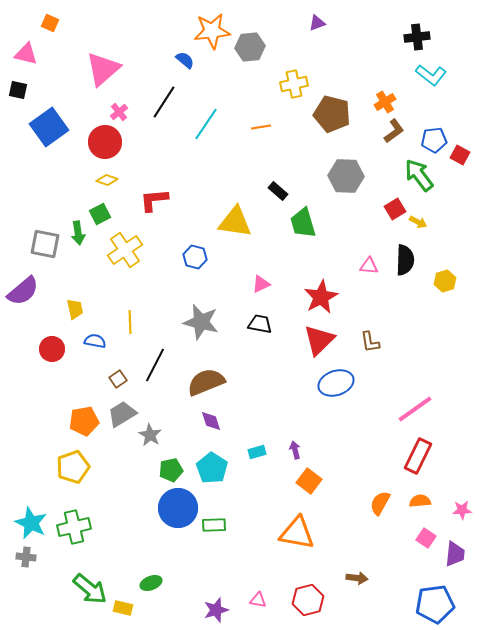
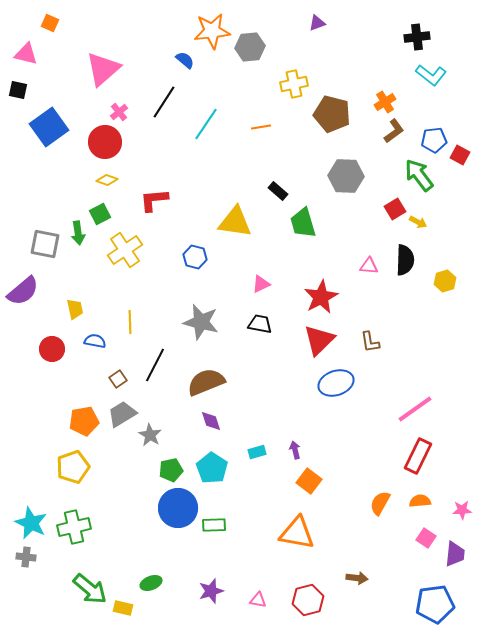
purple star at (216, 610): moved 5 px left, 19 px up
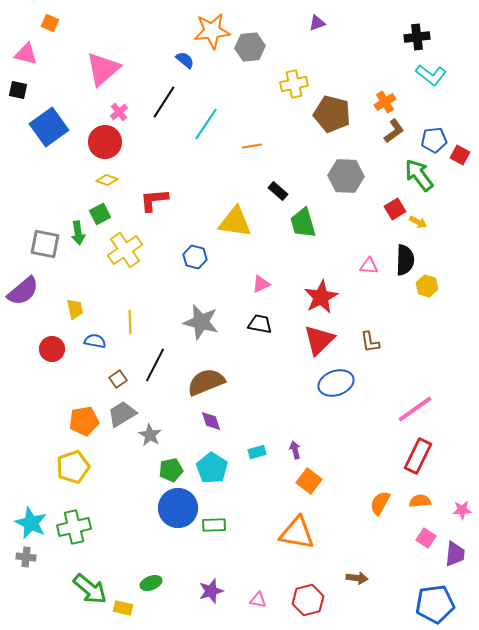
orange line at (261, 127): moved 9 px left, 19 px down
yellow hexagon at (445, 281): moved 18 px left, 5 px down; rotated 25 degrees counterclockwise
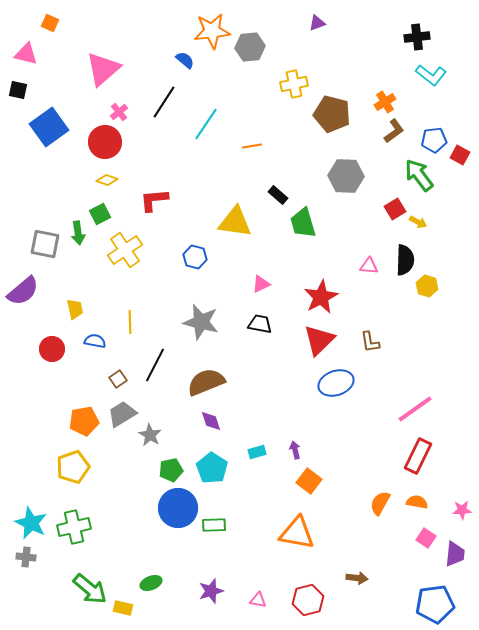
black rectangle at (278, 191): moved 4 px down
orange semicircle at (420, 501): moved 3 px left, 1 px down; rotated 15 degrees clockwise
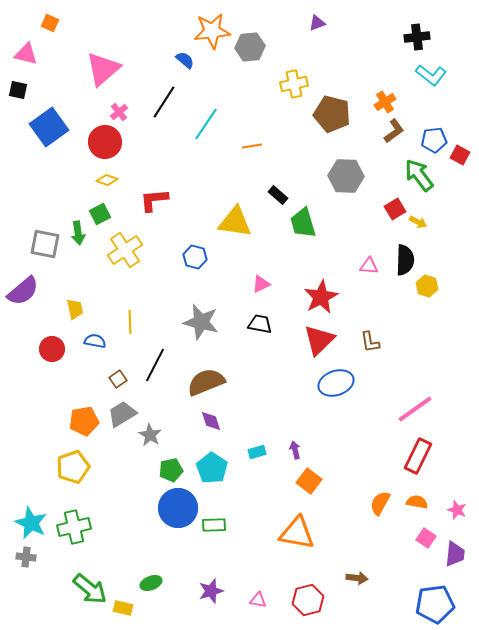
pink star at (462, 510): moved 5 px left; rotated 24 degrees clockwise
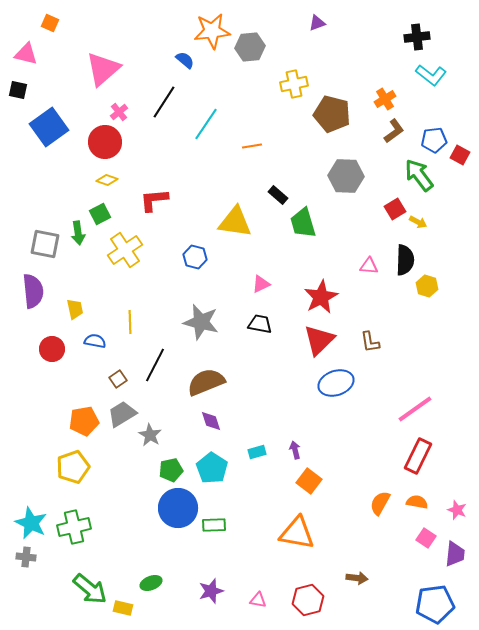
orange cross at (385, 102): moved 3 px up
purple semicircle at (23, 291): moved 10 px right; rotated 56 degrees counterclockwise
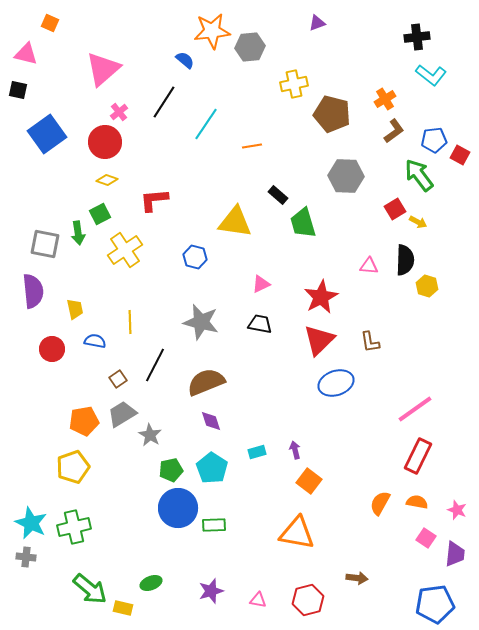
blue square at (49, 127): moved 2 px left, 7 px down
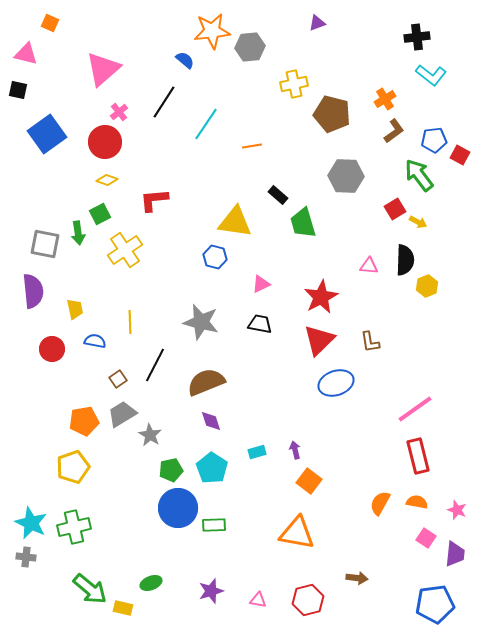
blue hexagon at (195, 257): moved 20 px right
yellow hexagon at (427, 286): rotated 20 degrees clockwise
red rectangle at (418, 456): rotated 40 degrees counterclockwise
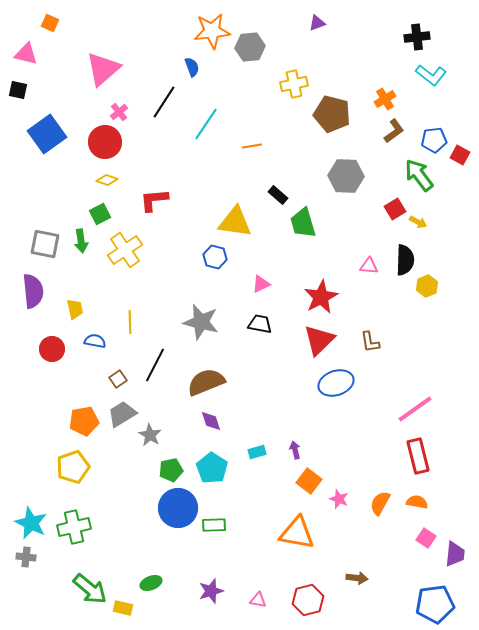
blue semicircle at (185, 60): moved 7 px right, 7 px down; rotated 30 degrees clockwise
green arrow at (78, 233): moved 3 px right, 8 px down
pink star at (457, 510): moved 118 px left, 11 px up
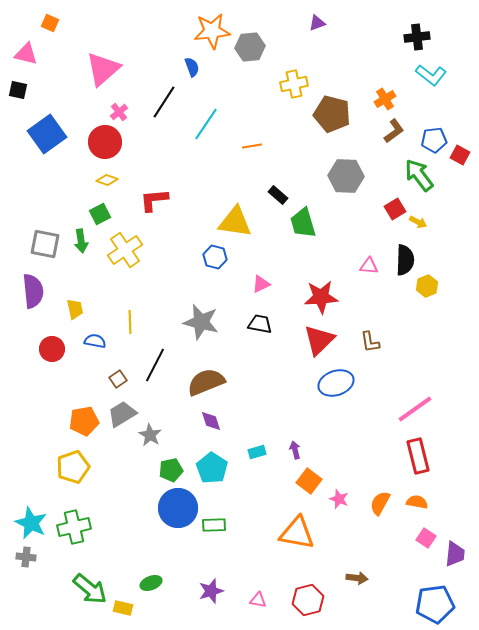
red star at (321, 297): rotated 24 degrees clockwise
